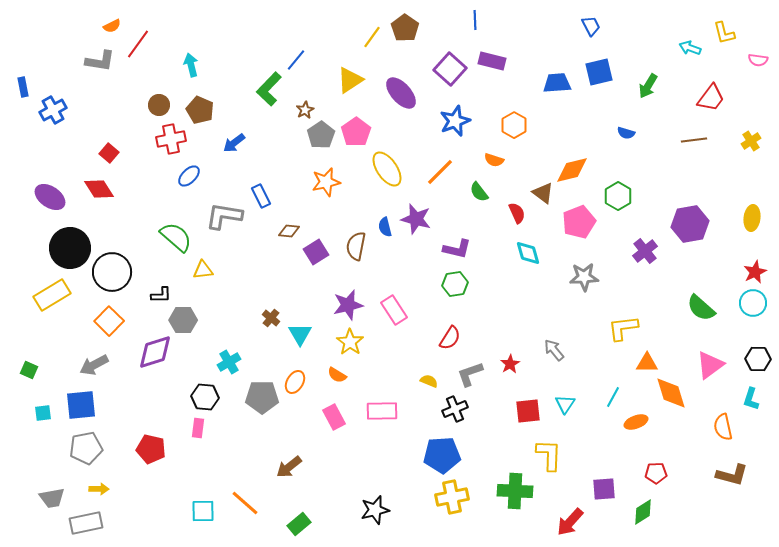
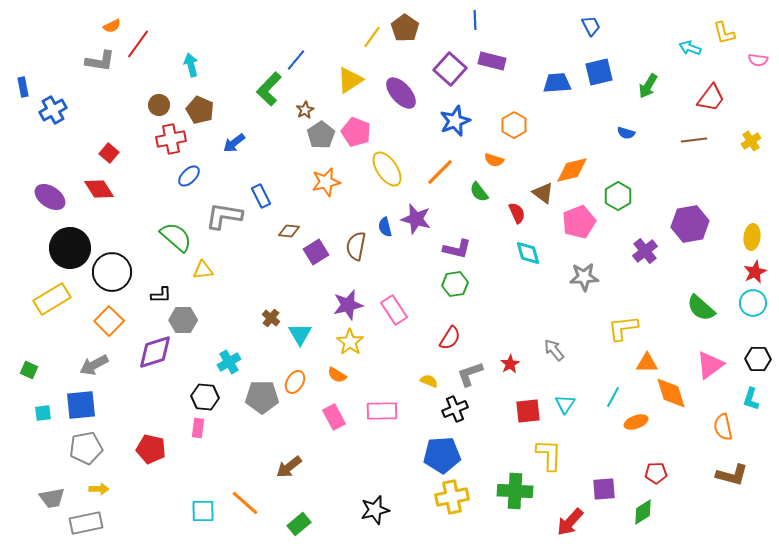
pink pentagon at (356, 132): rotated 16 degrees counterclockwise
yellow ellipse at (752, 218): moved 19 px down
yellow rectangle at (52, 295): moved 4 px down
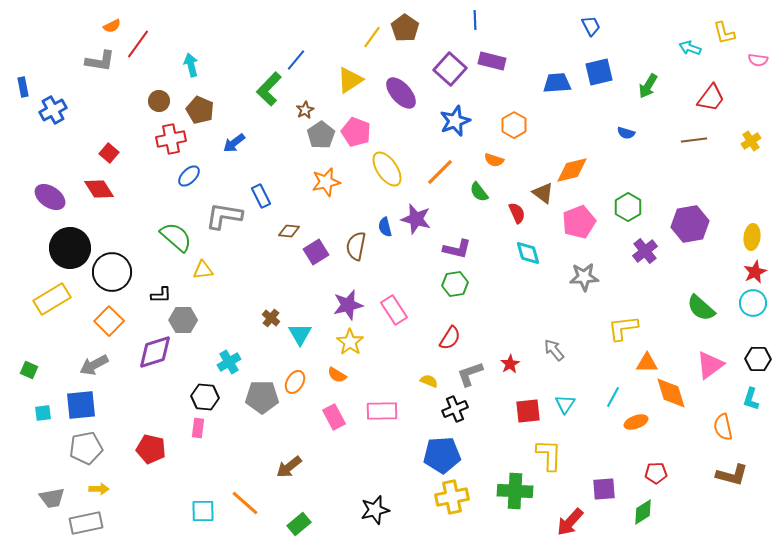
brown circle at (159, 105): moved 4 px up
green hexagon at (618, 196): moved 10 px right, 11 px down
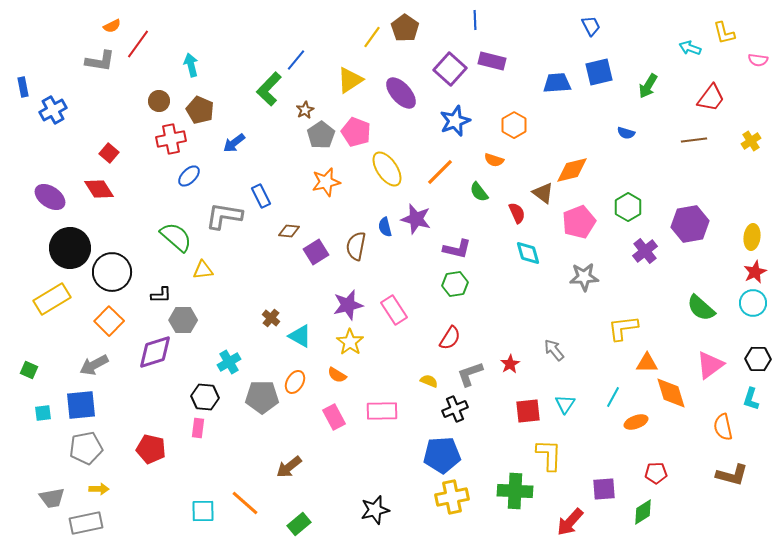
cyan triangle at (300, 334): moved 2 px down; rotated 30 degrees counterclockwise
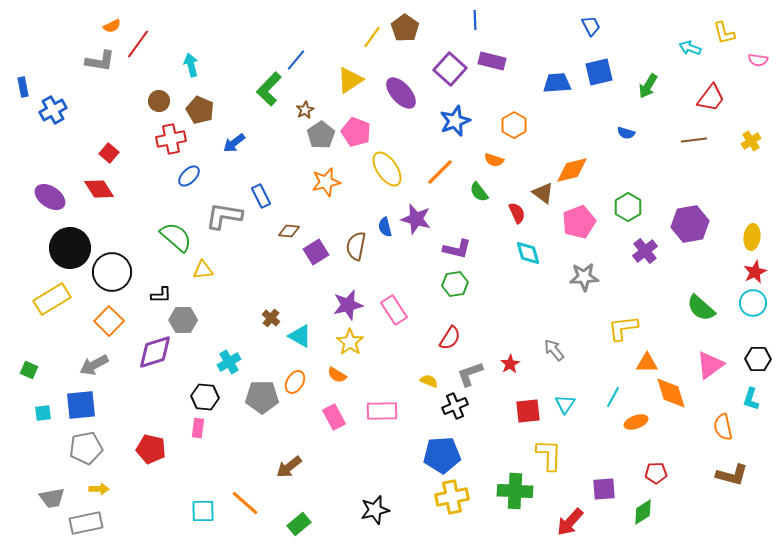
black cross at (455, 409): moved 3 px up
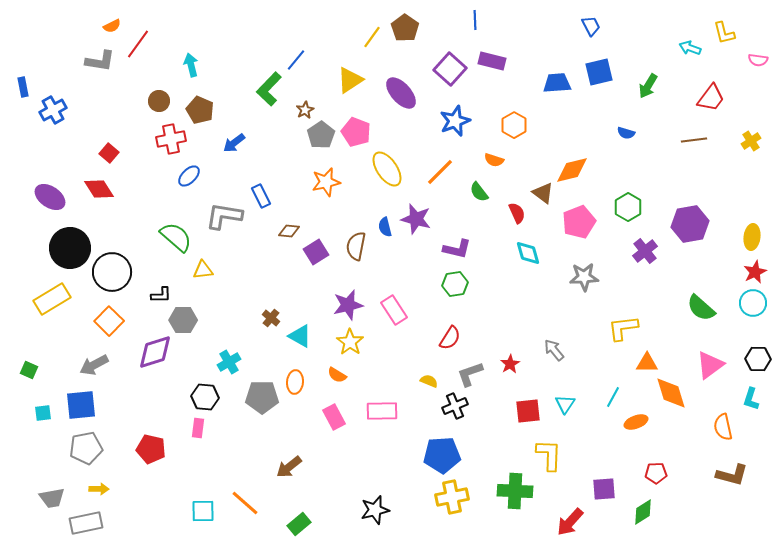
orange ellipse at (295, 382): rotated 25 degrees counterclockwise
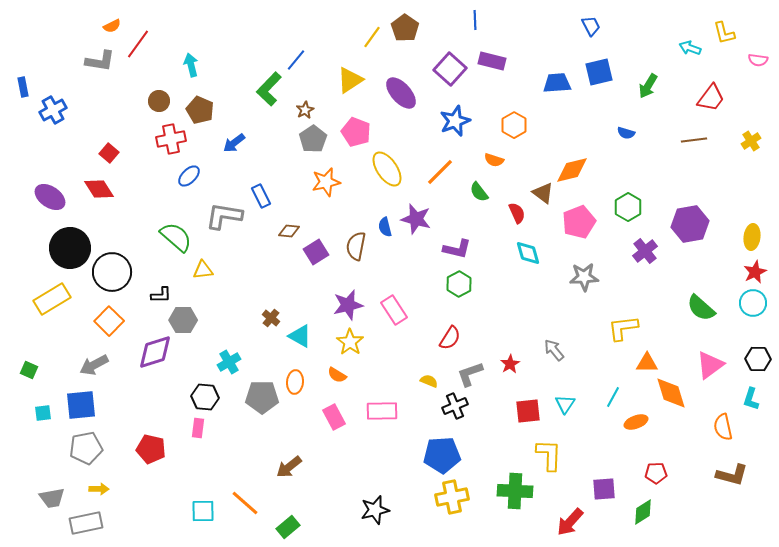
gray pentagon at (321, 135): moved 8 px left, 4 px down
green hexagon at (455, 284): moved 4 px right; rotated 20 degrees counterclockwise
green rectangle at (299, 524): moved 11 px left, 3 px down
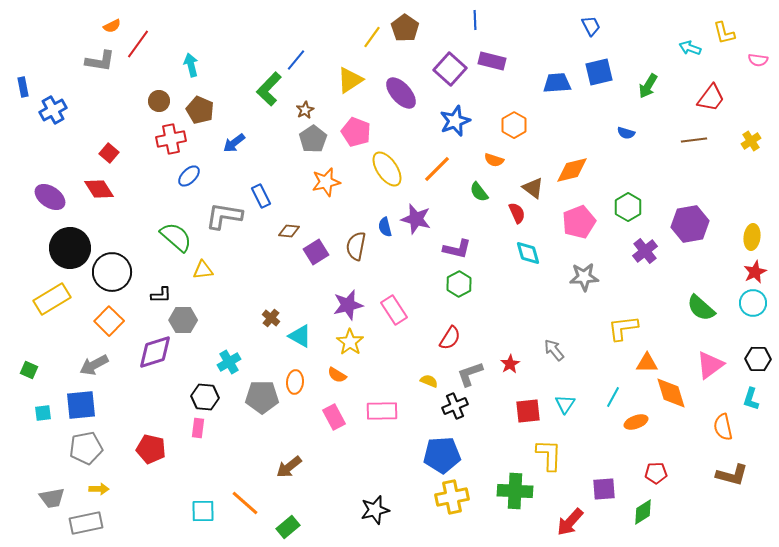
orange line at (440, 172): moved 3 px left, 3 px up
brown triangle at (543, 193): moved 10 px left, 5 px up
